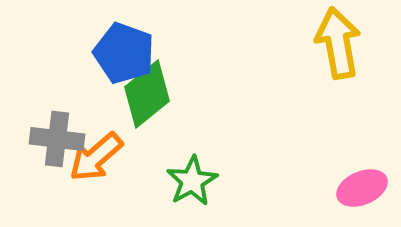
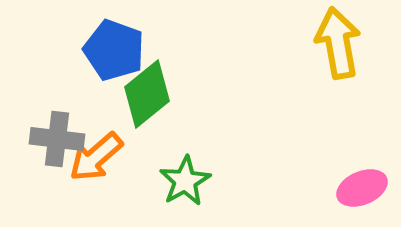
blue pentagon: moved 10 px left, 3 px up
green star: moved 7 px left
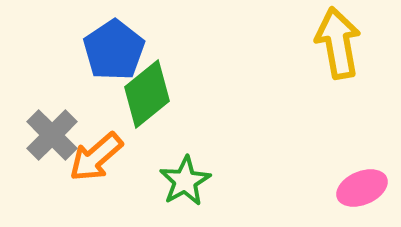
blue pentagon: rotated 18 degrees clockwise
gray cross: moved 5 px left, 4 px up; rotated 38 degrees clockwise
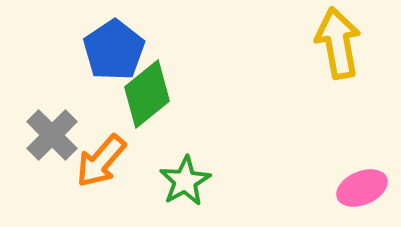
orange arrow: moved 5 px right, 4 px down; rotated 8 degrees counterclockwise
